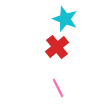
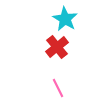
cyan star: rotated 10 degrees clockwise
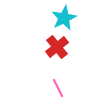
cyan star: moved 1 px left, 1 px up; rotated 15 degrees clockwise
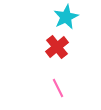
cyan star: moved 2 px right, 1 px up
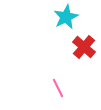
red cross: moved 27 px right; rotated 10 degrees counterclockwise
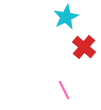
pink line: moved 6 px right, 2 px down
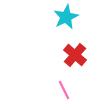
red cross: moved 9 px left, 8 px down
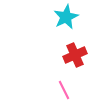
red cross: rotated 25 degrees clockwise
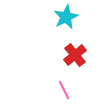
red cross: rotated 15 degrees counterclockwise
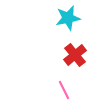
cyan star: moved 2 px right, 1 px down; rotated 15 degrees clockwise
